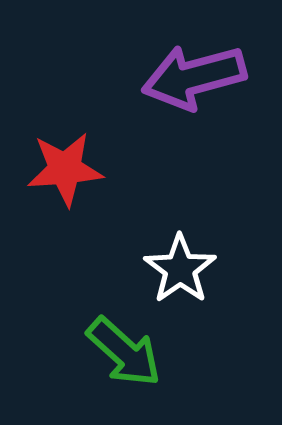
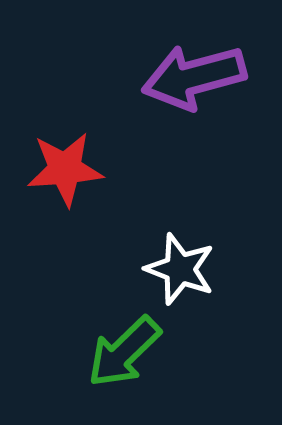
white star: rotated 16 degrees counterclockwise
green arrow: rotated 94 degrees clockwise
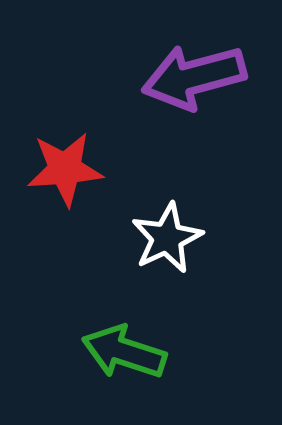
white star: moved 13 px left, 31 px up; rotated 26 degrees clockwise
green arrow: rotated 62 degrees clockwise
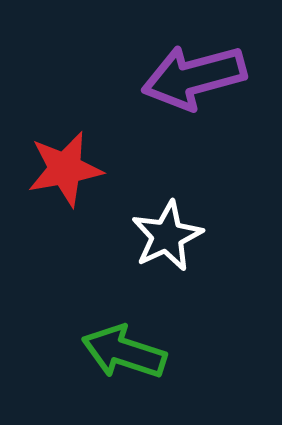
red star: rotated 6 degrees counterclockwise
white star: moved 2 px up
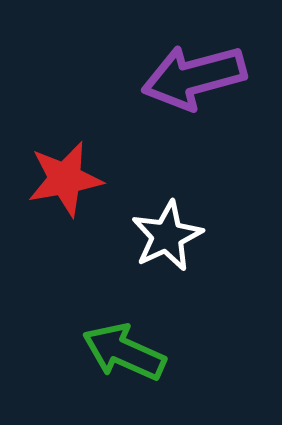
red star: moved 10 px down
green arrow: rotated 6 degrees clockwise
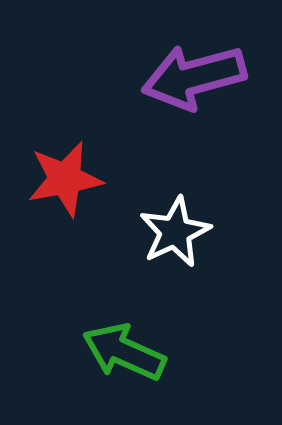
white star: moved 8 px right, 4 px up
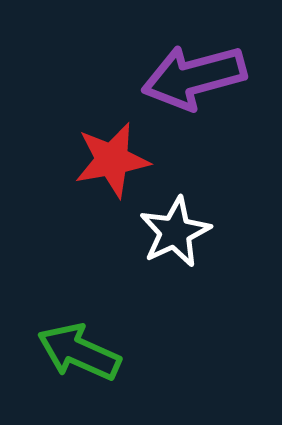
red star: moved 47 px right, 19 px up
green arrow: moved 45 px left
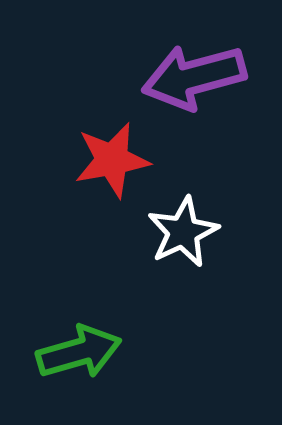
white star: moved 8 px right
green arrow: rotated 140 degrees clockwise
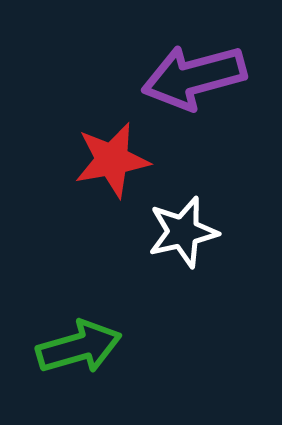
white star: rotated 12 degrees clockwise
green arrow: moved 5 px up
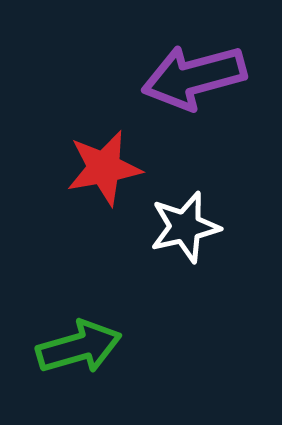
red star: moved 8 px left, 8 px down
white star: moved 2 px right, 5 px up
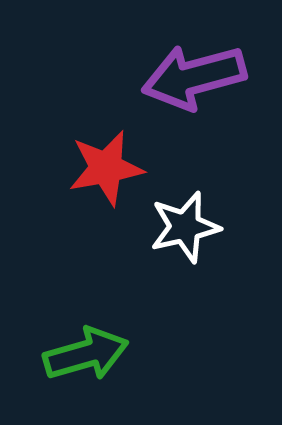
red star: moved 2 px right
green arrow: moved 7 px right, 7 px down
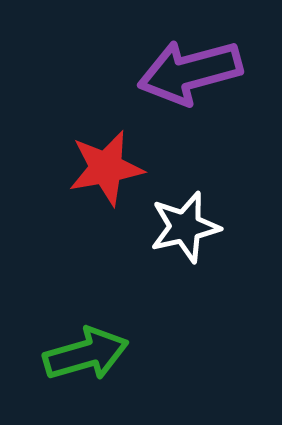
purple arrow: moved 4 px left, 5 px up
